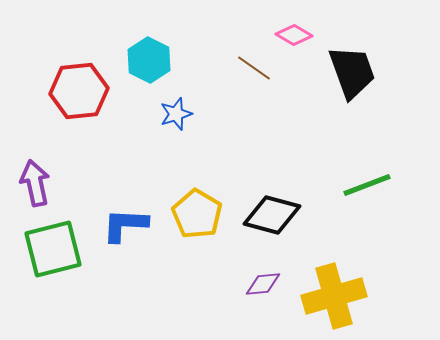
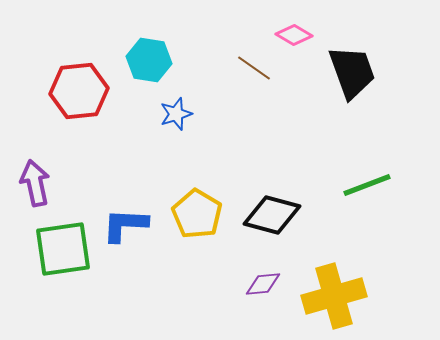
cyan hexagon: rotated 18 degrees counterclockwise
green square: moved 10 px right; rotated 6 degrees clockwise
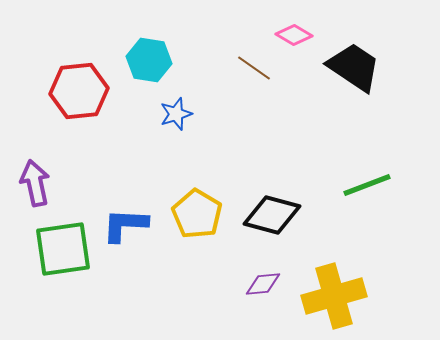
black trapezoid: moved 2 px right, 5 px up; rotated 36 degrees counterclockwise
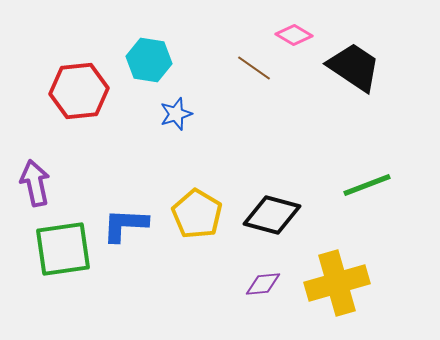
yellow cross: moved 3 px right, 13 px up
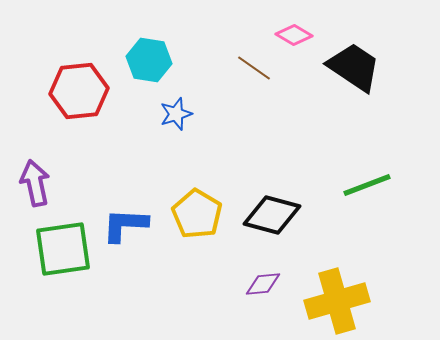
yellow cross: moved 18 px down
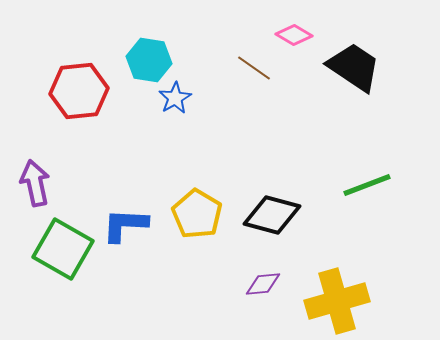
blue star: moved 1 px left, 16 px up; rotated 12 degrees counterclockwise
green square: rotated 38 degrees clockwise
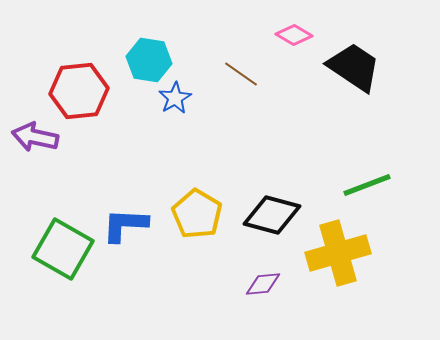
brown line: moved 13 px left, 6 px down
purple arrow: moved 46 px up; rotated 66 degrees counterclockwise
yellow cross: moved 1 px right, 48 px up
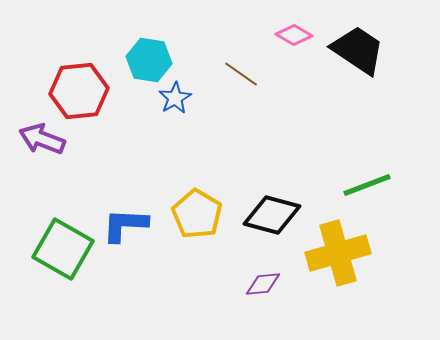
black trapezoid: moved 4 px right, 17 px up
purple arrow: moved 7 px right, 2 px down; rotated 9 degrees clockwise
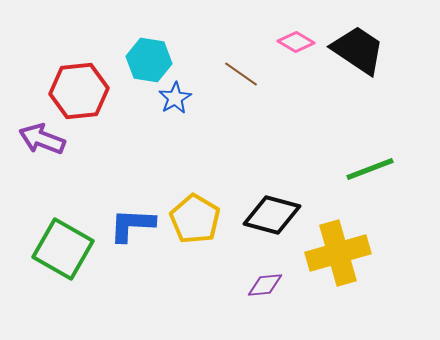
pink diamond: moved 2 px right, 7 px down
green line: moved 3 px right, 16 px up
yellow pentagon: moved 2 px left, 5 px down
blue L-shape: moved 7 px right
purple diamond: moved 2 px right, 1 px down
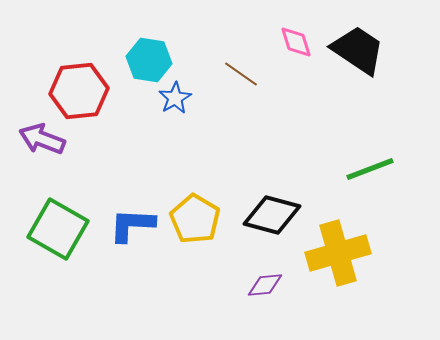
pink diamond: rotated 42 degrees clockwise
green square: moved 5 px left, 20 px up
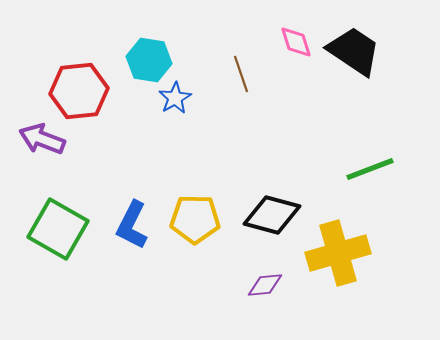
black trapezoid: moved 4 px left, 1 px down
brown line: rotated 36 degrees clockwise
yellow pentagon: rotated 30 degrees counterclockwise
blue L-shape: rotated 66 degrees counterclockwise
